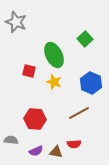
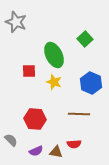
red square: rotated 16 degrees counterclockwise
brown line: moved 1 px down; rotated 30 degrees clockwise
gray semicircle: rotated 40 degrees clockwise
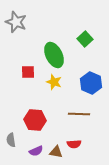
red square: moved 1 px left, 1 px down
red hexagon: moved 1 px down
gray semicircle: rotated 144 degrees counterclockwise
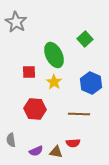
gray star: rotated 10 degrees clockwise
red square: moved 1 px right
yellow star: rotated 14 degrees clockwise
red hexagon: moved 11 px up
red semicircle: moved 1 px left, 1 px up
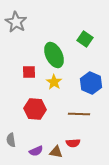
green square: rotated 14 degrees counterclockwise
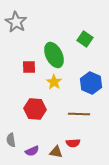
red square: moved 5 px up
purple semicircle: moved 4 px left
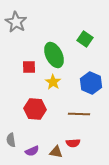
yellow star: moved 1 px left
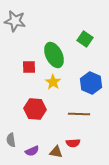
gray star: moved 1 px left, 1 px up; rotated 20 degrees counterclockwise
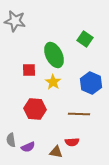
red square: moved 3 px down
red semicircle: moved 1 px left, 1 px up
purple semicircle: moved 4 px left, 4 px up
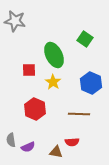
red hexagon: rotated 20 degrees clockwise
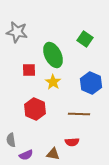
gray star: moved 2 px right, 11 px down
green ellipse: moved 1 px left
purple semicircle: moved 2 px left, 8 px down
brown triangle: moved 3 px left, 2 px down
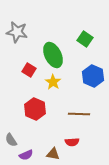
red square: rotated 32 degrees clockwise
blue hexagon: moved 2 px right, 7 px up
gray semicircle: rotated 24 degrees counterclockwise
